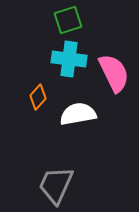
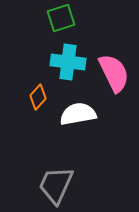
green square: moved 7 px left, 2 px up
cyan cross: moved 1 px left, 3 px down
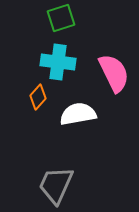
cyan cross: moved 10 px left
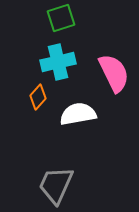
cyan cross: rotated 20 degrees counterclockwise
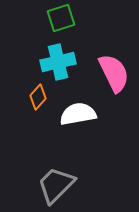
gray trapezoid: rotated 21 degrees clockwise
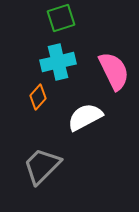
pink semicircle: moved 2 px up
white semicircle: moved 7 px right, 3 px down; rotated 18 degrees counterclockwise
gray trapezoid: moved 14 px left, 19 px up
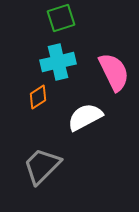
pink semicircle: moved 1 px down
orange diamond: rotated 15 degrees clockwise
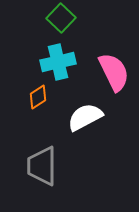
green square: rotated 28 degrees counterclockwise
gray trapezoid: rotated 45 degrees counterclockwise
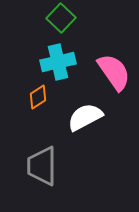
pink semicircle: rotated 9 degrees counterclockwise
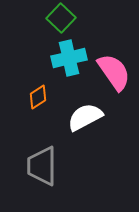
cyan cross: moved 11 px right, 4 px up
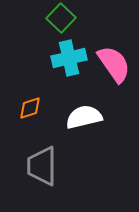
pink semicircle: moved 8 px up
orange diamond: moved 8 px left, 11 px down; rotated 15 degrees clockwise
white semicircle: moved 1 px left; rotated 15 degrees clockwise
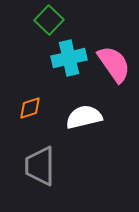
green square: moved 12 px left, 2 px down
gray trapezoid: moved 2 px left
